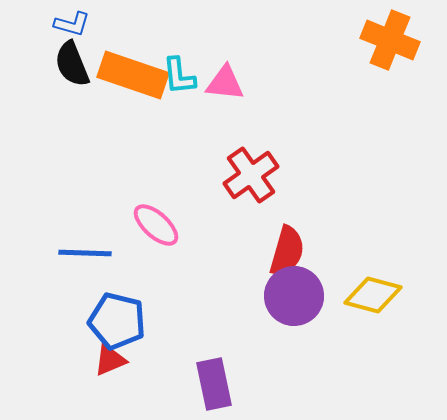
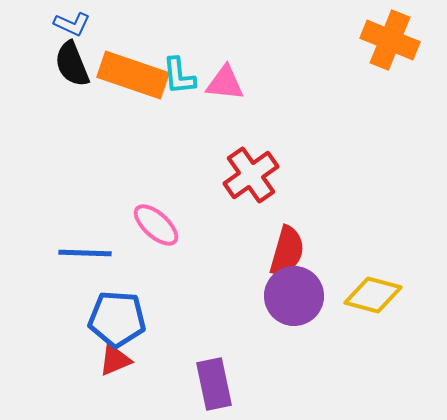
blue L-shape: rotated 9 degrees clockwise
blue pentagon: moved 2 px up; rotated 10 degrees counterclockwise
red triangle: moved 5 px right
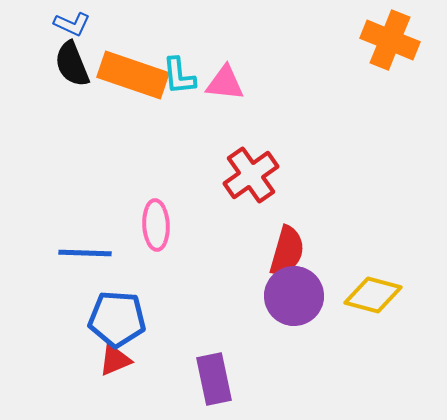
pink ellipse: rotated 45 degrees clockwise
purple rectangle: moved 5 px up
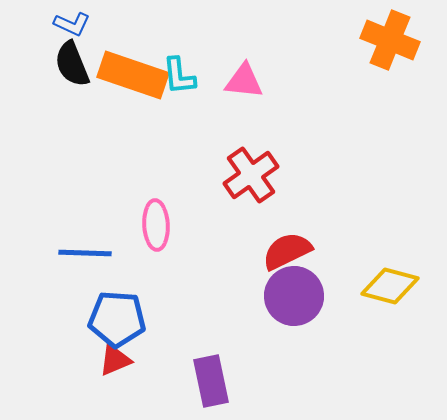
pink triangle: moved 19 px right, 2 px up
red semicircle: rotated 132 degrees counterclockwise
yellow diamond: moved 17 px right, 9 px up
purple rectangle: moved 3 px left, 2 px down
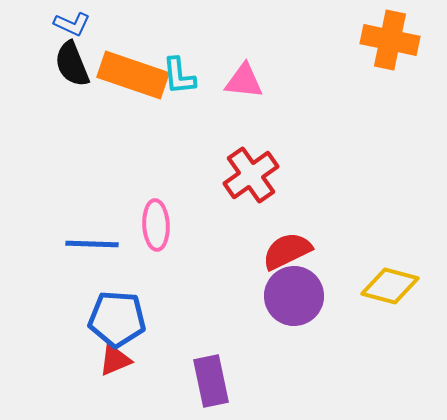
orange cross: rotated 10 degrees counterclockwise
blue line: moved 7 px right, 9 px up
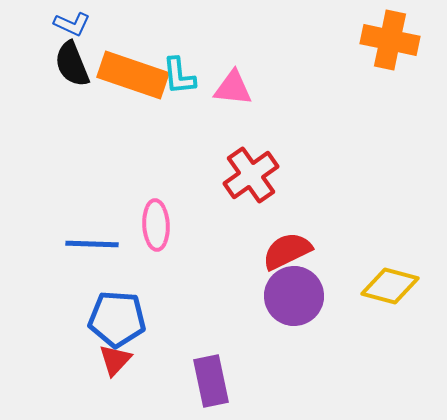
pink triangle: moved 11 px left, 7 px down
red triangle: rotated 24 degrees counterclockwise
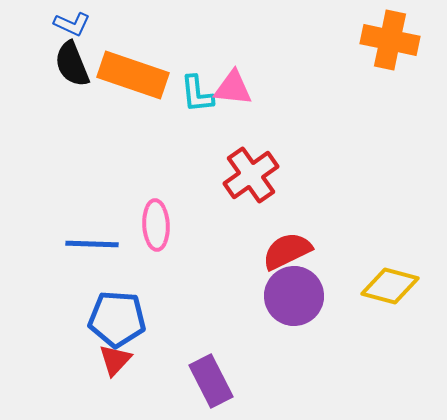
cyan L-shape: moved 18 px right, 18 px down
purple rectangle: rotated 15 degrees counterclockwise
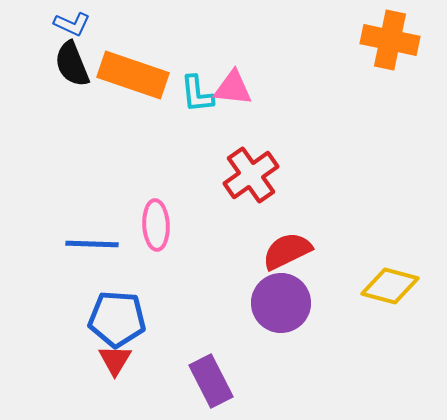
purple circle: moved 13 px left, 7 px down
red triangle: rotated 12 degrees counterclockwise
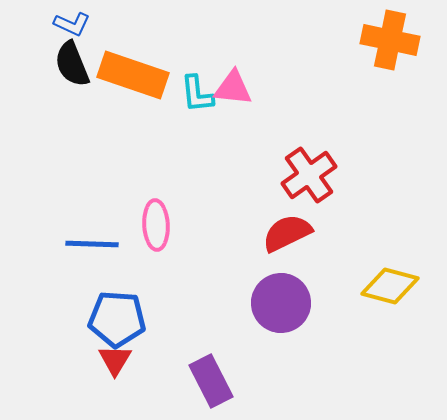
red cross: moved 58 px right
red semicircle: moved 18 px up
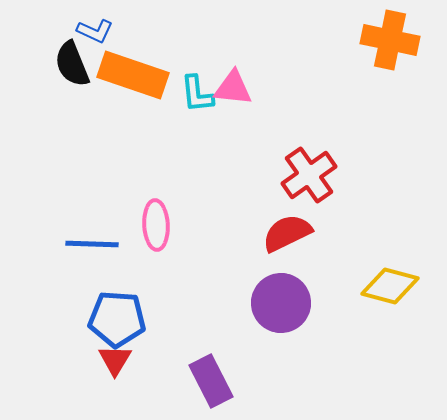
blue L-shape: moved 23 px right, 7 px down
